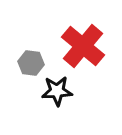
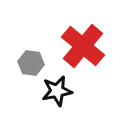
black star: rotated 8 degrees counterclockwise
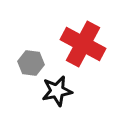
red cross: moved 2 px up; rotated 12 degrees counterclockwise
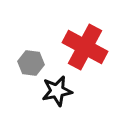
red cross: moved 2 px right, 3 px down
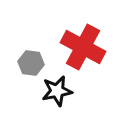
red cross: moved 2 px left
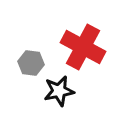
black star: moved 2 px right
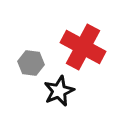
black star: rotated 12 degrees counterclockwise
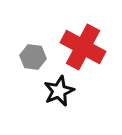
gray hexagon: moved 2 px right, 6 px up
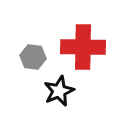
red cross: rotated 27 degrees counterclockwise
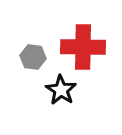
black star: moved 2 px right, 1 px up; rotated 16 degrees counterclockwise
